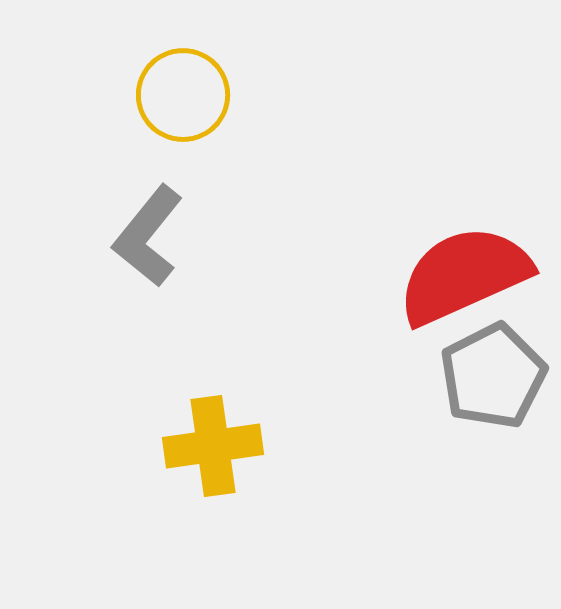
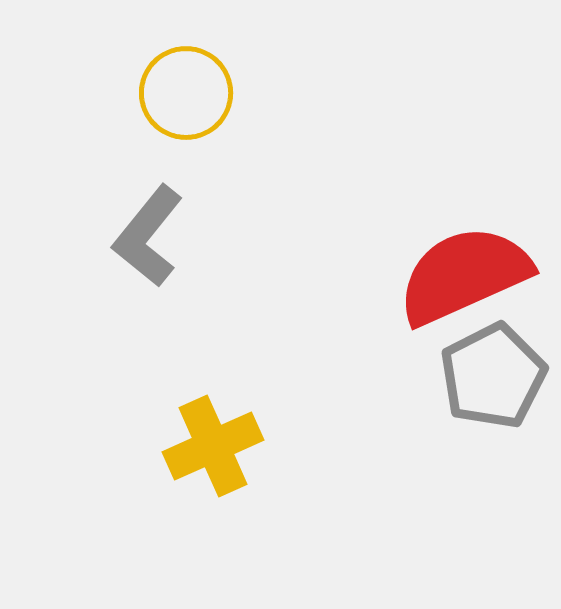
yellow circle: moved 3 px right, 2 px up
yellow cross: rotated 16 degrees counterclockwise
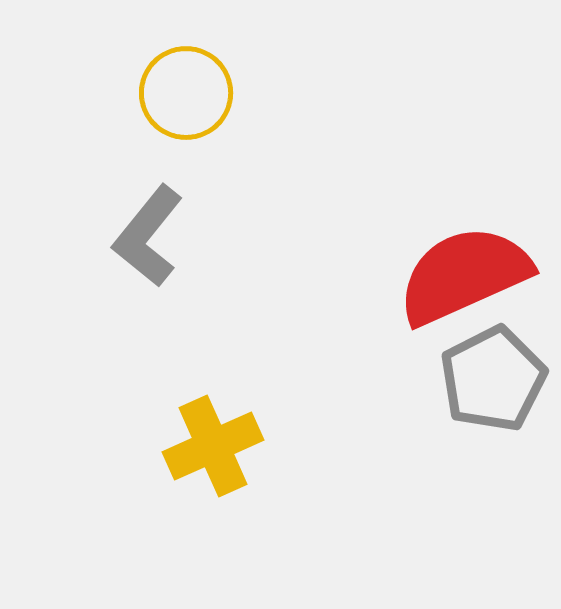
gray pentagon: moved 3 px down
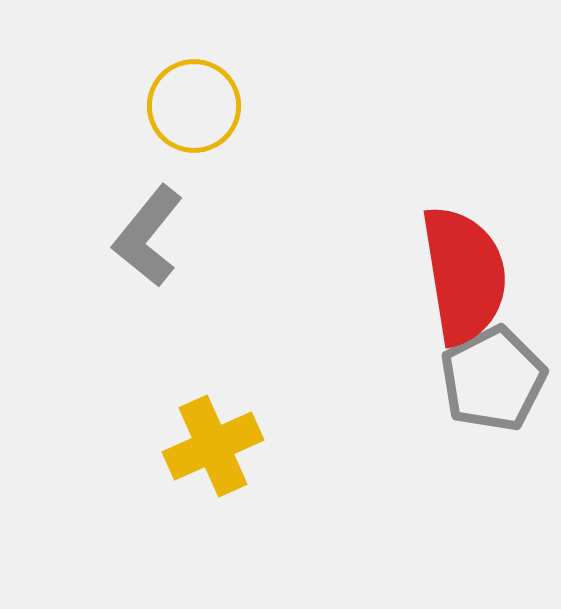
yellow circle: moved 8 px right, 13 px down
red semicircle: rotated 105 degrees clockwise
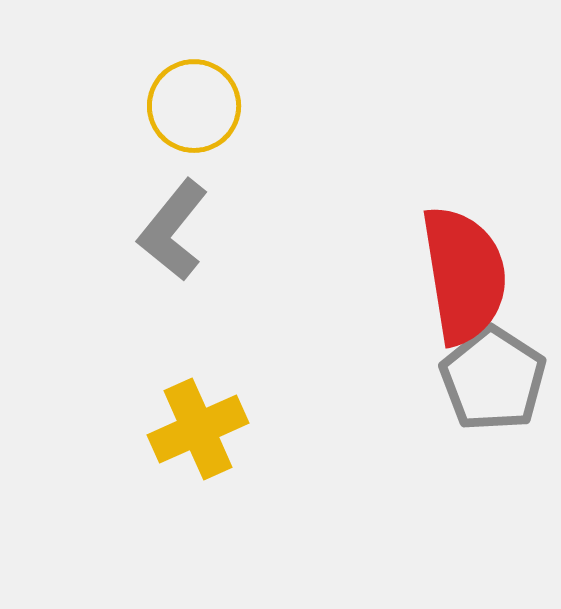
gray L-shape: moved 25 px right, 6 px up
gray pentagon: rotated 12 degrees counterclockwise
yellow cross: moved 15 px left, 17 px up
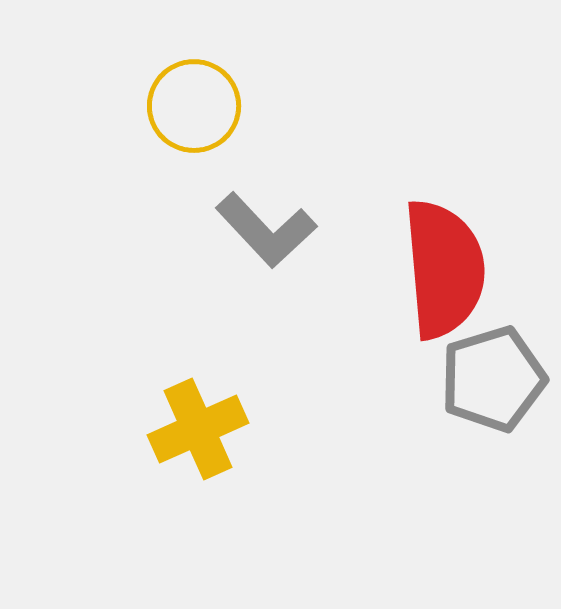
gray L-shape: moved 93 px right; rotated 82 degrees counterclockwise
red semicircle: moved 20 px left, 6 px up; rotated 4 degrees clockwise
gray pentagon: rotated 22 degrees clockwise
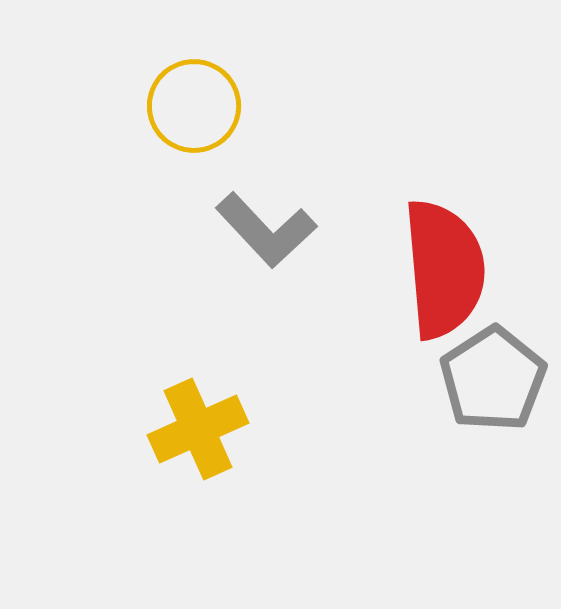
gray pentagon: rotated 16 degrees counterclockwise
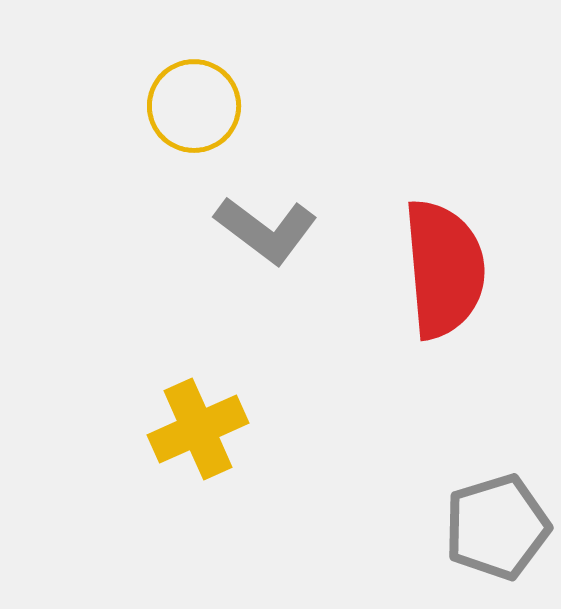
gray L-shape: rotated 10 degrees counterclockwise
gray pentagon: moved 4 px right, 148 px down; rotated 16 degrees clockwise
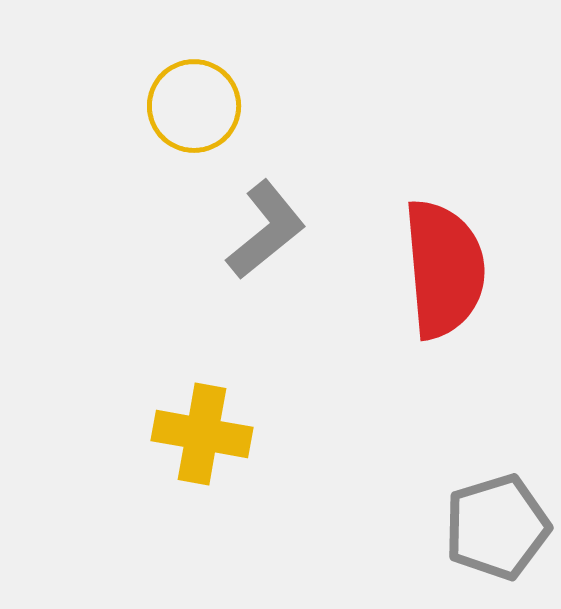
gray L-shape: rotated 76 degrees counterclockwise
yellow cross: moved 4 px right, 5 px down; rotated 34 degrees clockwise
